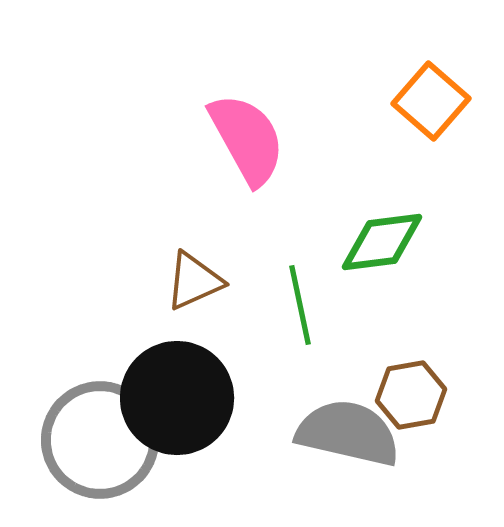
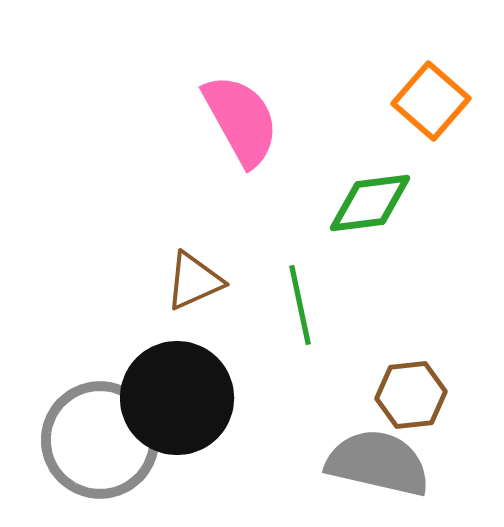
pink semicircle: moved 6 px left, 19 px up
green diamond: moved 12 px left, 39 px up
brown hexagon: rotated 4 degrees clockwise
gray semicircle: moved 30 px right, 30 px down
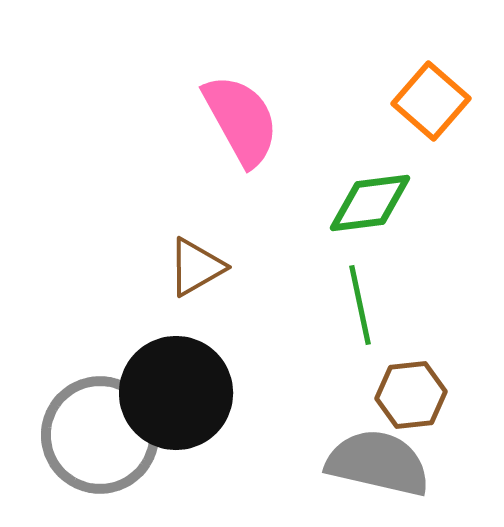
brown triangle: moved 2 px right, 14 px up; rotated 6 degrees counterclockwise
green line: moved 60 px right
black circle: moved 1 px left, 5 px up
gray circle: moved 5 px up
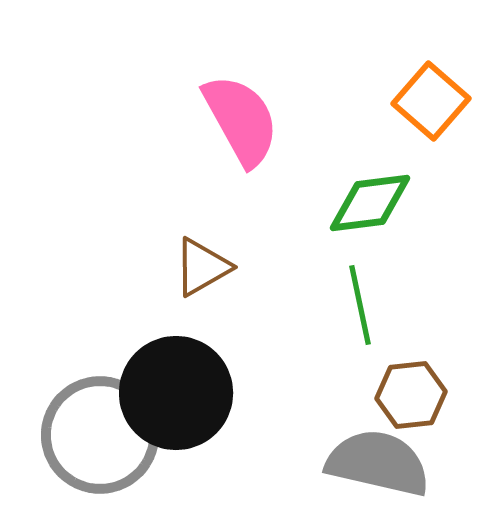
brown triangle: moved 6 px right
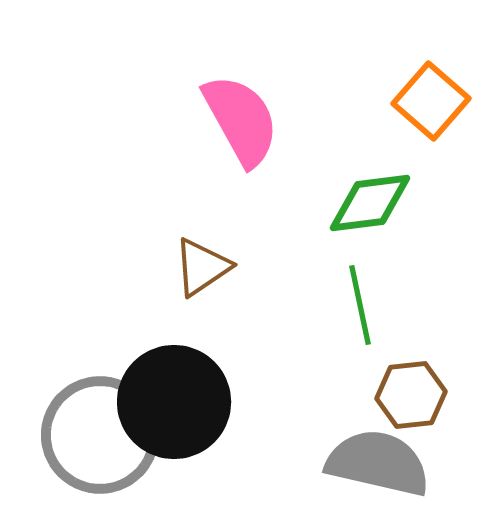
brown triangle: rotated 4 degrees counterclockwise
black circle: moved 2 px left, 9 px down
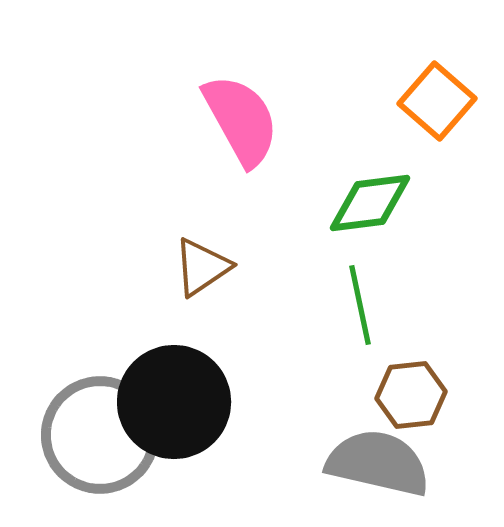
orange square: moved 6 px right
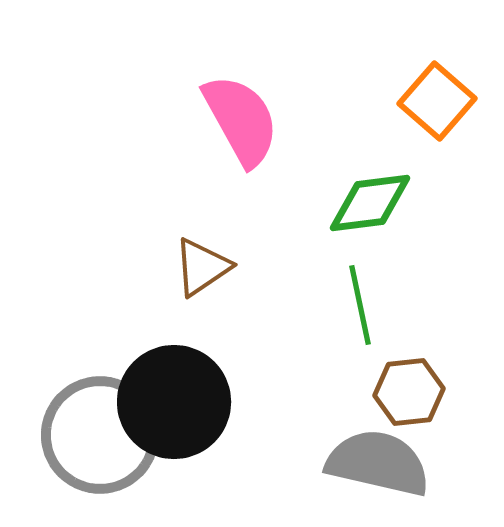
brown hexagon: moved 2 px left, 3 px up
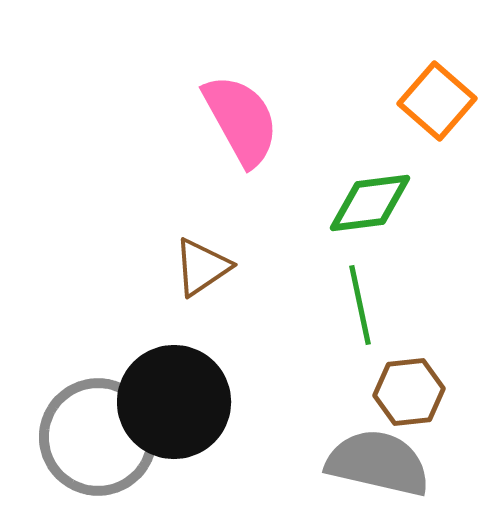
gray circle: moved 2 px left, 2 px down
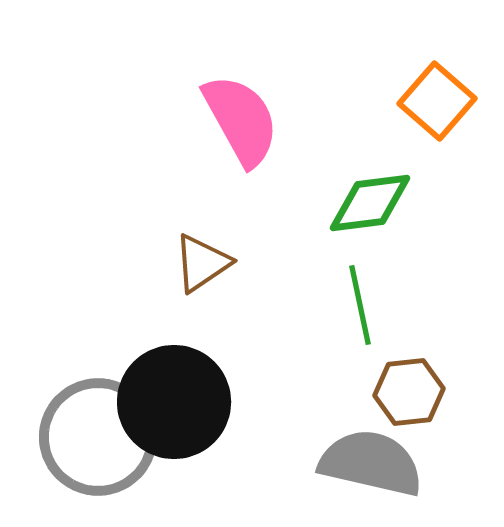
brown triangle: moved 4 px up
gray semicircle: moved 7 px left
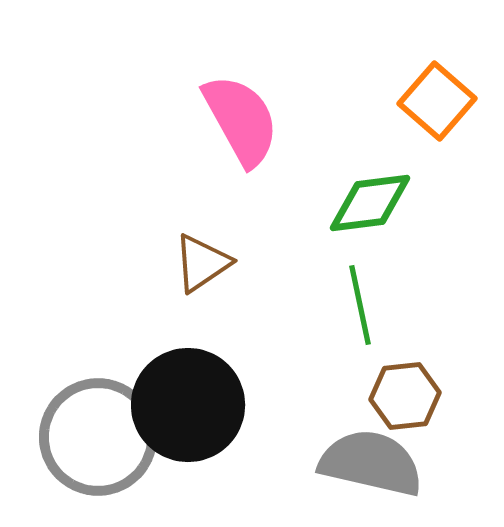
brown hexagon: moved 4 px left, 4 px down
black circle: moved 14 px right, 3 px down
